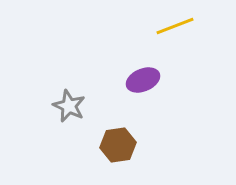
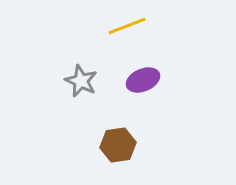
yellow line: moved 48 px left
gray star: moved 12 px right, 25 px up
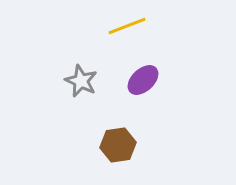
purple ellipse: rotated 20 degrees counterclockwise
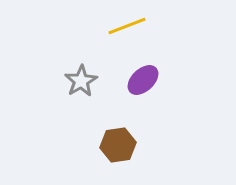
gray star: rotated 16 degrees clockwise
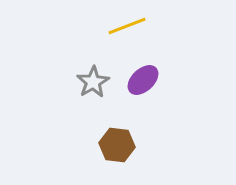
gray star: moved 12 px right, 1 px down
brown hexagon: moved 1 px left; rotated 16 degrees clockwise
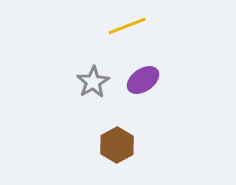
purple ellipse: rotated 8 degrees clockwise
brown hexagon: rotated 24 degrees clockwise
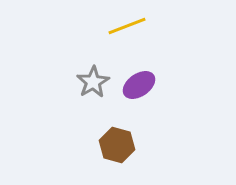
purple ellipse: moved 4 px left, 5 px down
brown hexagon: rotated 16 degrees counterclockwise
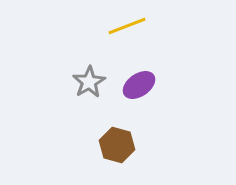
gray star: moved 4 px left
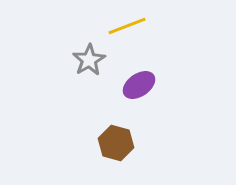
gray star: moved 22 px up
brown hexagon: moved 1 px left, 2 px up
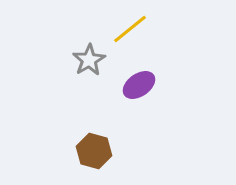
yellow line: moved 3 px right, 3 px down; rotated 18 degrees counterclockwise
brown hexagon: moved 22 px left, 8 px down
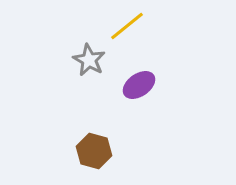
yellow line: moved 3 px left, 3 px up
gray star: rotated 12 degrees counterclockwise
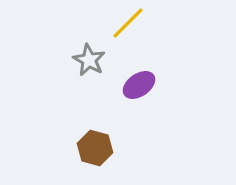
yellow line: moved 1 px right, 3 px up; rotated 6 degrees counterclockwise
brown hexagon: moved 1 px right, 3 px up
